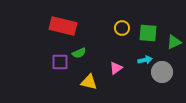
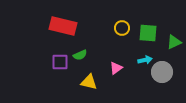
green semicircle: moved 1 px right, 2 px down
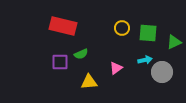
green semicircle: moved 1 px right, 1 px up
yellow triangle: rotated 18 degrees counterclockwise
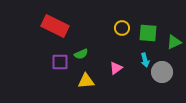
red rectangle: moved 8 px left; rotated 12 degrees clockwise
cyan arrow: rotated 88 degrees clockwise
yellow triangle: moved 3 px left, 1 px up
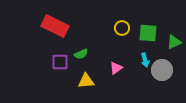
gray circle: moved 2 px up
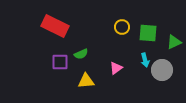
yellow circle: moved 1 px up
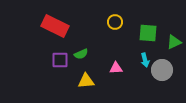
yellow circle: moved 7 px left, 5 px up
purple square: moved 2 px up
pink triangle: rotated 32 degrees clockwise
